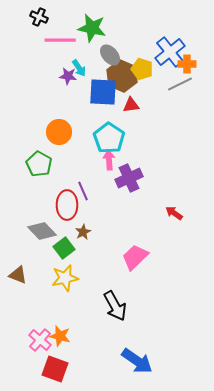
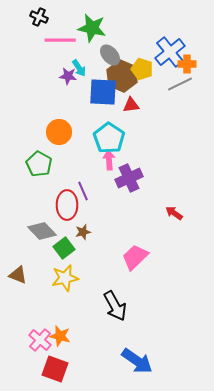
brown star: rotated 14 degrees clockwise
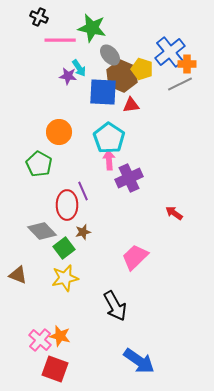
blue arrow: moved 2 px right
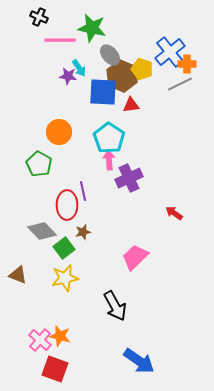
purple line: rotated 12 degrees clockwise
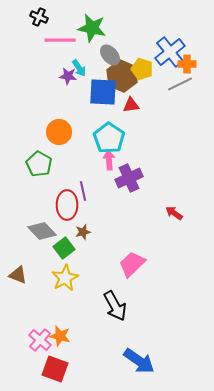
pink trapezoid: moved 3 px left, 7 px down
yellow star: rotated 16 degrees counterclockwise
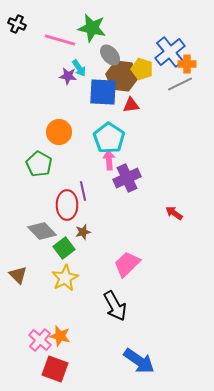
black cross: moved 22 px left, 7 px down
pink line: rotated 16 degrees clockwise
brown hexagon: rotated 16 degrees counterclockwise
purple cross: moved 2 px left
pink trapezoid: moved 5 px left
brown triangle: rotated 24 degrees clockwise
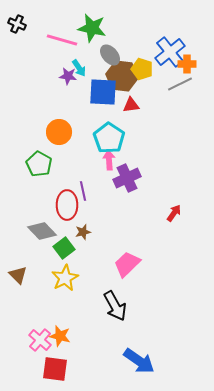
pink line: moved 2 px right
red arrow: rotated 90 degrees clockwise
red square: rotated 12 degrees counterclockwise
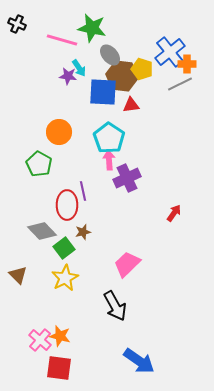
red square: moved 4 px right, 1 px up
